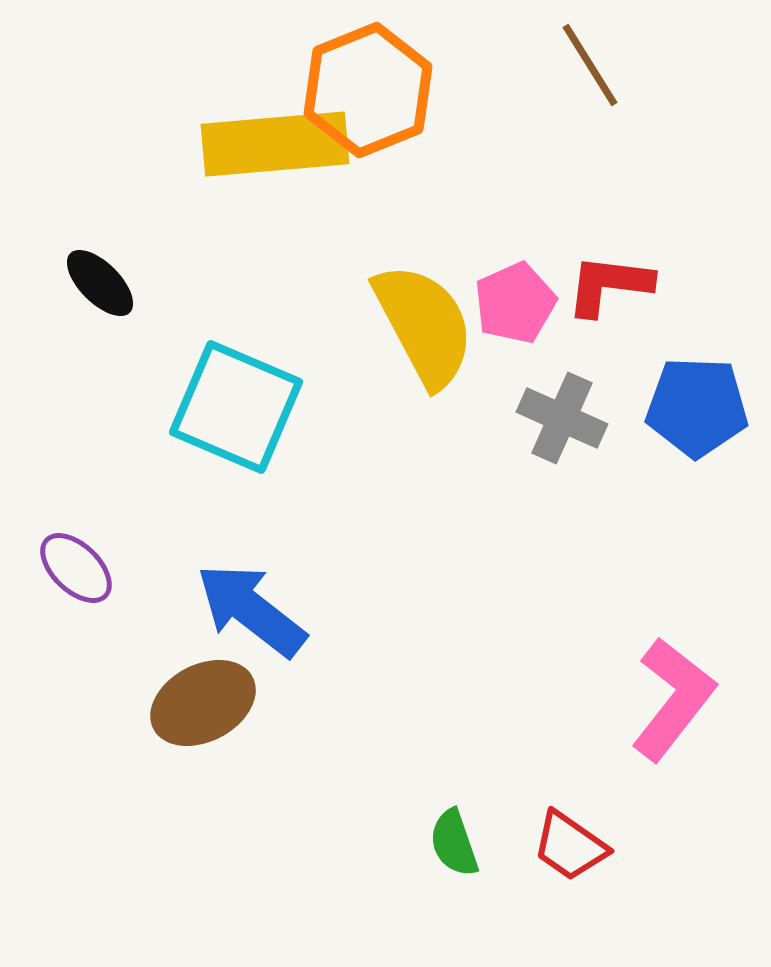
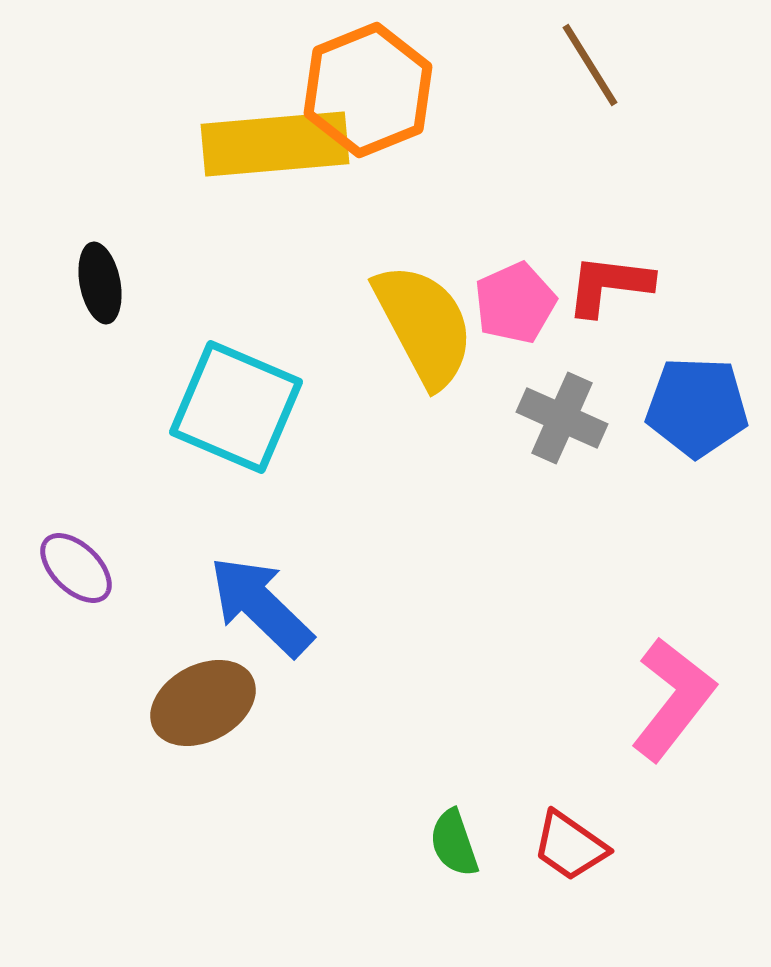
black ellipse: rotated 34 degrees clockwise
blue arrow: moved 10 px right, 4 px up; rotated 6 degrees clockwise
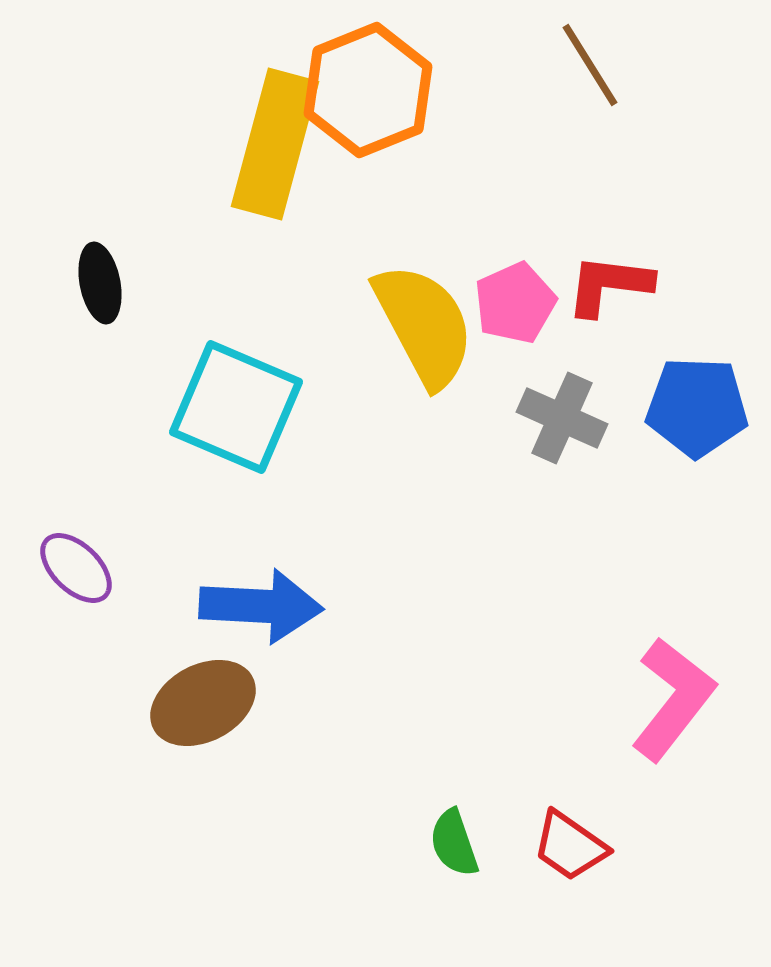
yellow rectangle: rotated 70 degrees counterclockwise
blue arrow: rotated 139 degrees clockwise
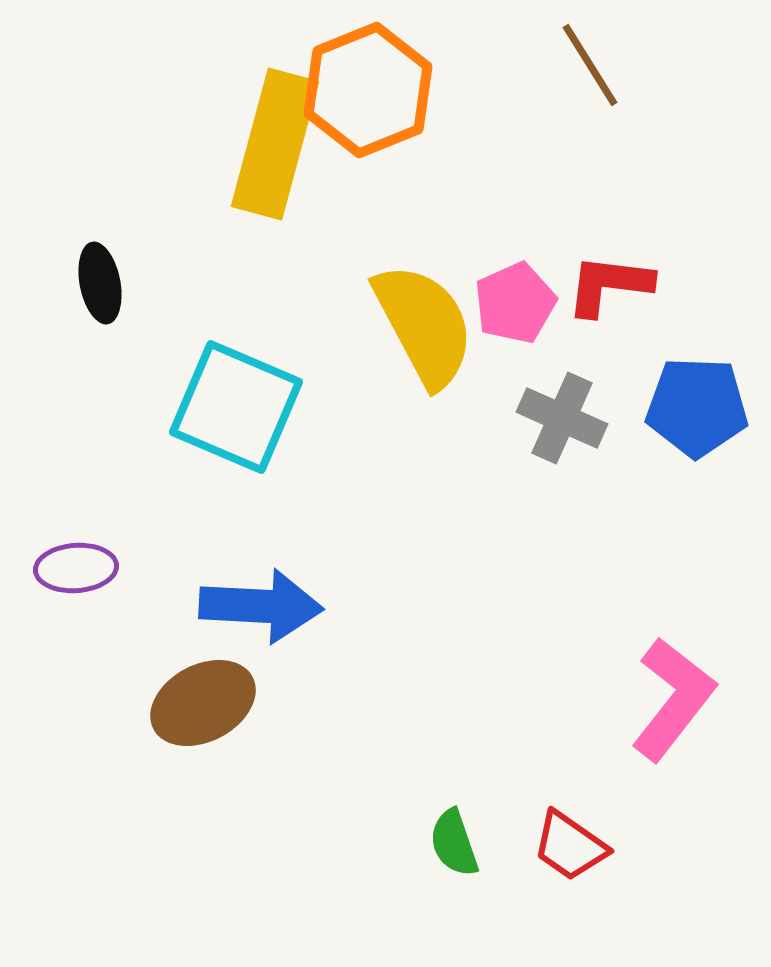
purple ellipse: rotated 48 degrees counterclockwise
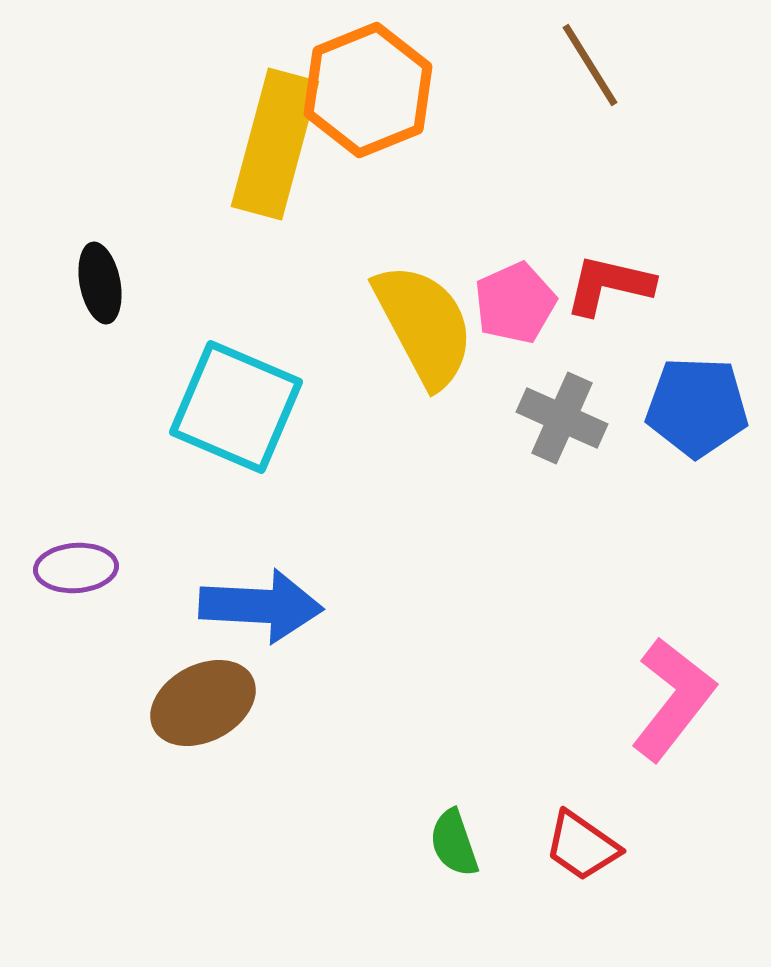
red L-shape: rotated 6 degrees clockwise
red trapezoid: moved 12 px right
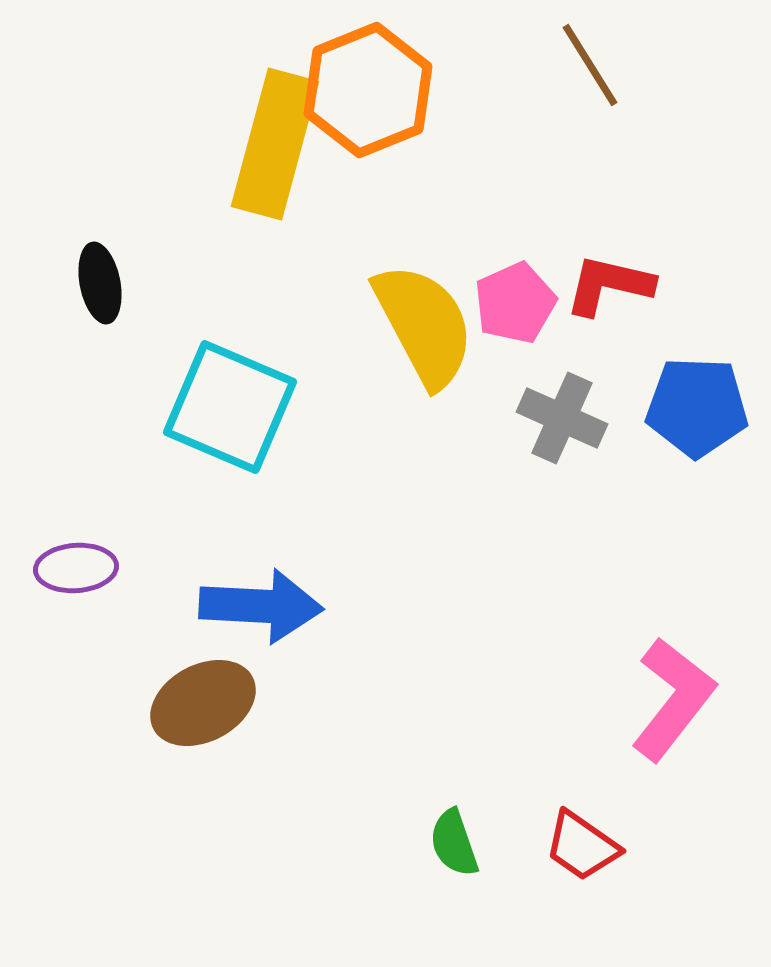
cyan square: moved 6 px left
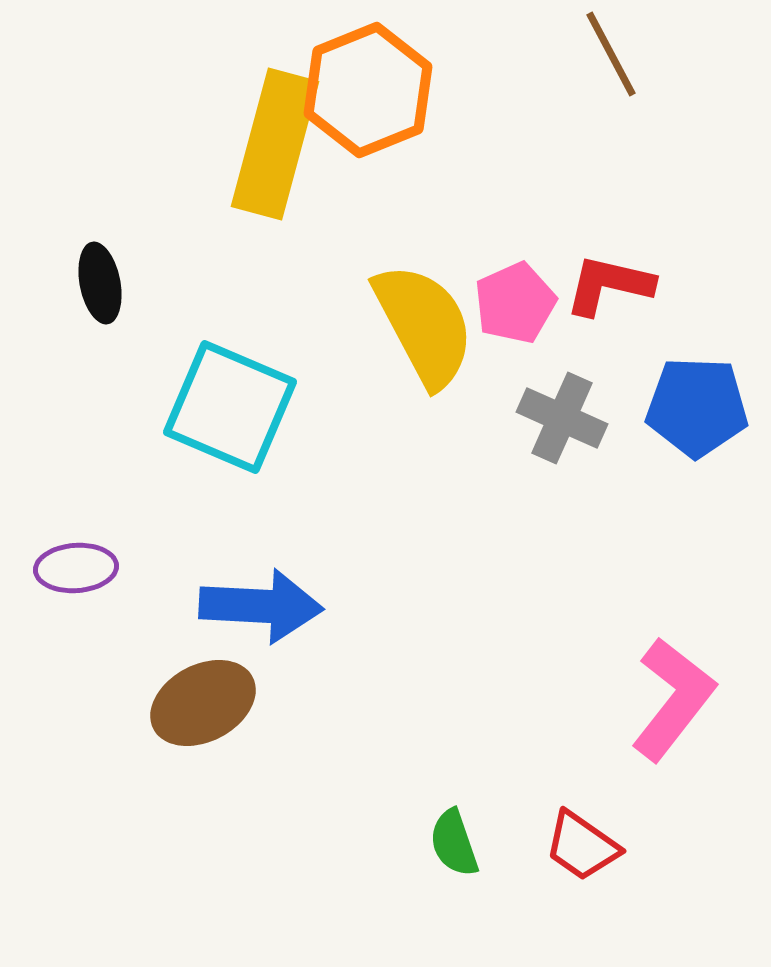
brown line: moved 21 px right, 11 px up; rotated 4 degrees clockwise
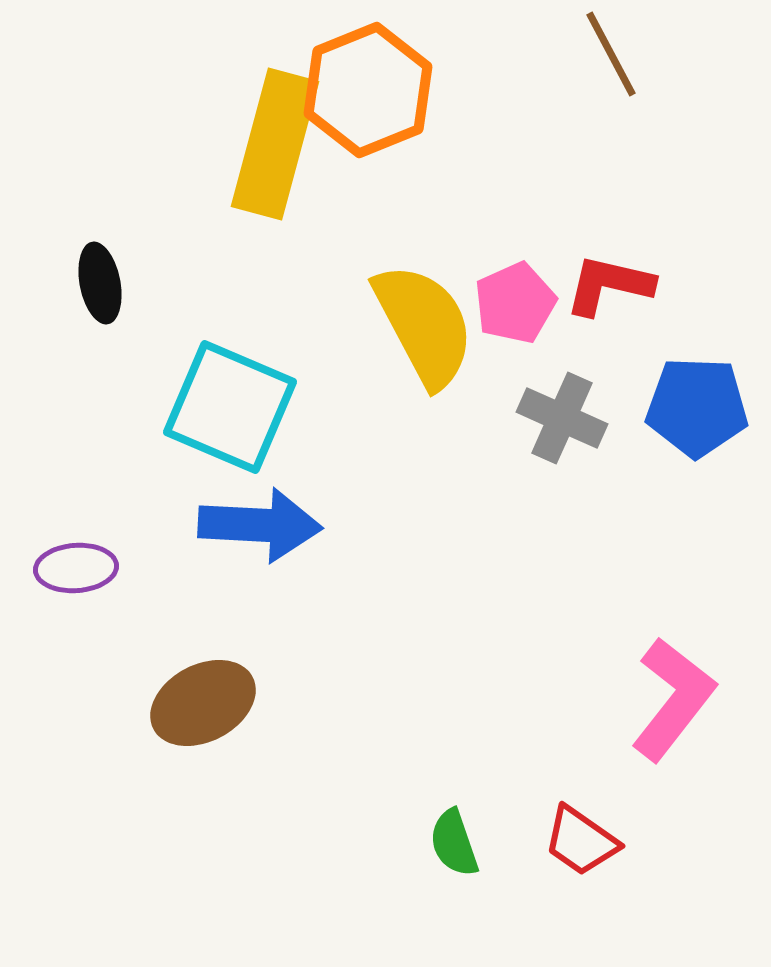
blue arrow: moved 1 px left, 81 px up
red trapezoid: moved 1 px left, 5 px up
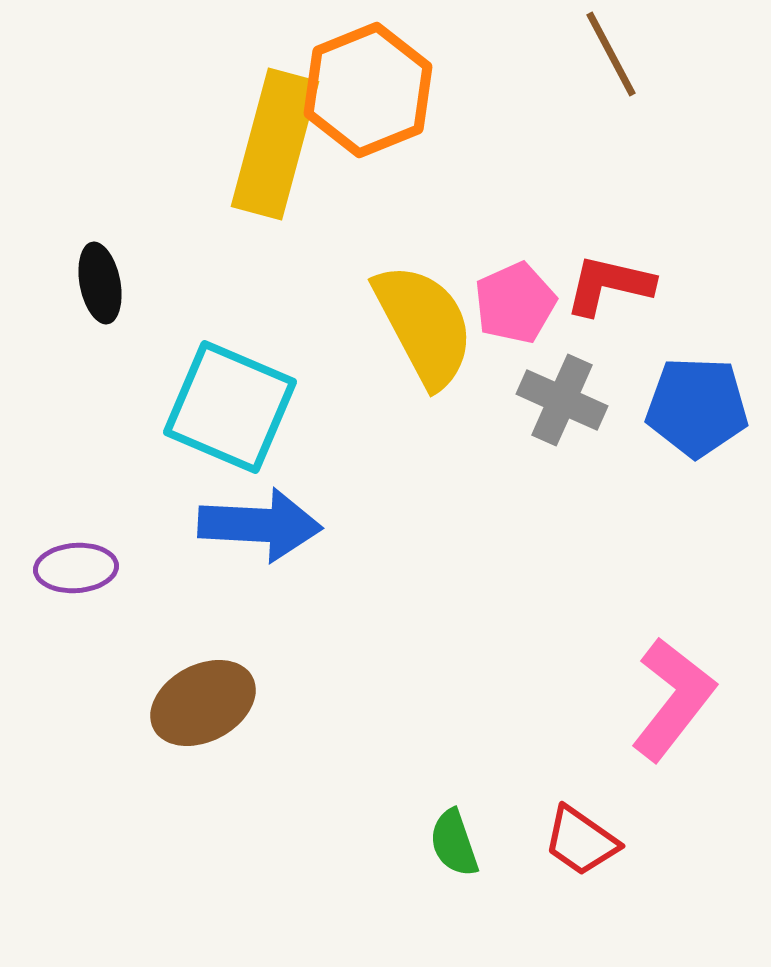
gray cross: moved 18 px up
